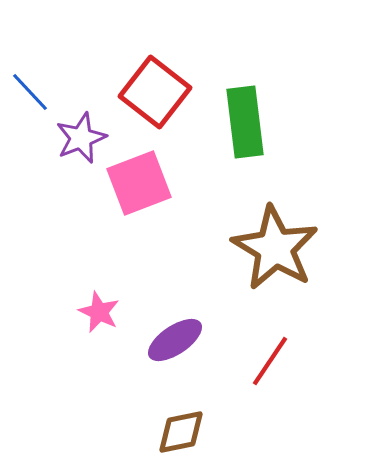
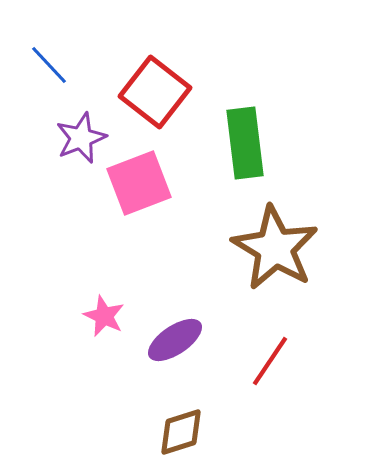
blue line: moved 19 px right, 27 px up
green rectangle: moved 21 px down
pink star: moved 5 px right, 4 px down
brown diamond: rotated 6 degrees counterclockwise
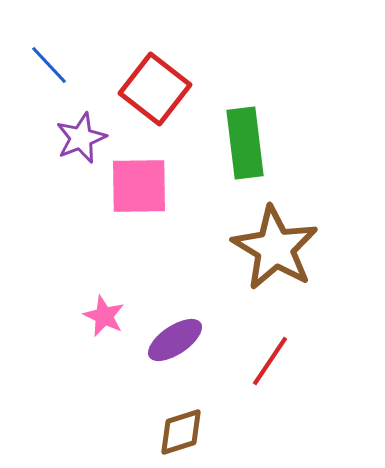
red square: moved 3 px up
pink square: moved 3 px down; rotated 20 degrees clockwise
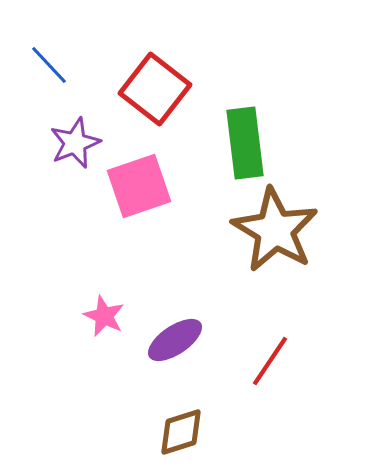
purple star: moved 6 px left, 5 px down
pink square: rotated 18 degrees counterclockwise
brown star: moved 18 px up
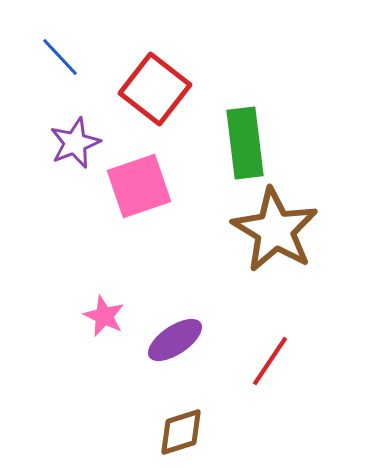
blue line: moved 11 px right, 8 px up
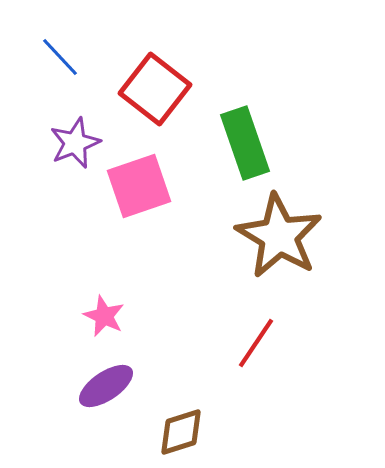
green rectangle: rotated 12 degrees counterclockwise
brown star: moved 4 px right, 6 px down
purple ellipse: moved 69 px left, 46 px down
red line: moved 14 px left, 18 px up
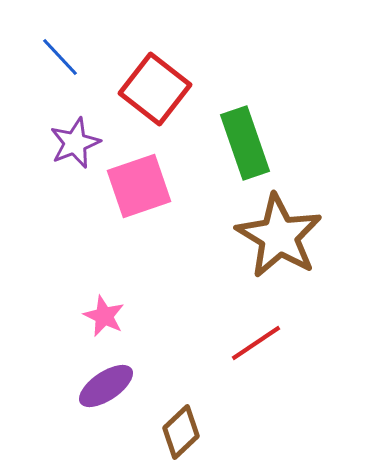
red line: rotated 22 degrees clockwise
brown diamond: rotated 26 degrees counterclockwise
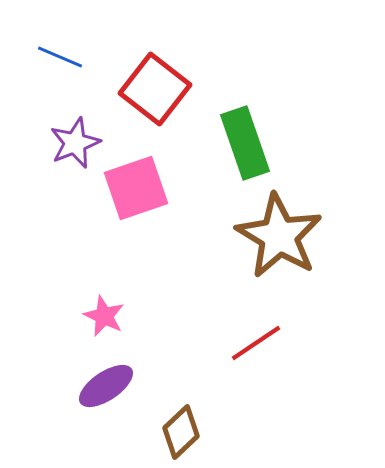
blue line: rotated 24 degrees counterclockwise
pink square: moved 3 px left, 2 px down
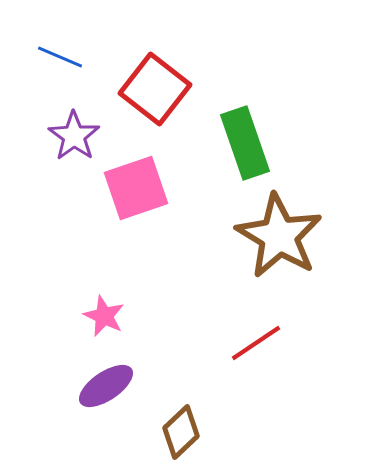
purple star: moved 1 px left, 7 px up; rotated 15 degrees counterclockwise
